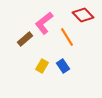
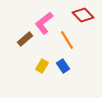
orange line: moved 3 px down
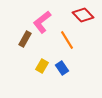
pink L-shape: moved 2 px left, 1 px up
brown rectangle: rotated 21 degrees counterclockwise
blue rectangle: moved 1 px left, 2 px down
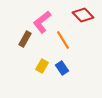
orange line: moved 4 px left
